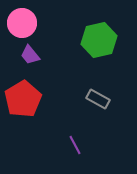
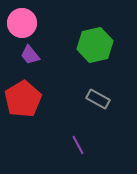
green hexagon: moved 4 px left, 5 px down
purple line: moved 3 px right
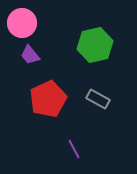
red pentagon: moved 25 px right; rotated 6 degrees clockwise
purple line: moved 4 px left, 4 px down
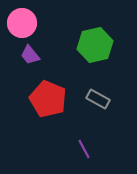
red pentagon: rotated 24 degrees counterclockwise
purple line: moved 10 px right
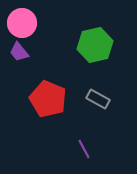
purple trapezoid: moved 11 px left, 3 px up
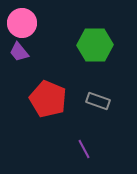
green hexagon: rotated 12 degrees clockwise
gray rectangle: moved 2 px down; rotated 10 degrees counterclockwise
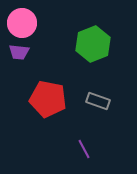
green hexagon: moved 2 px left, 1 px up; rotated 20 degrees counterclockwise
purple trapezoid: rotated 45 degrees counterclockwise
red pentagon: rotated 12 degrees counterclockwise
